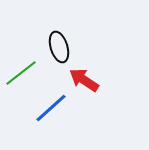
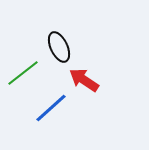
black ellipse: rotated 8 degrees counterclockwise
green line: moved 2 px right
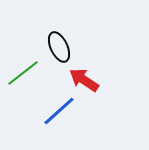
blue line: moved 8 px right, 3 px down
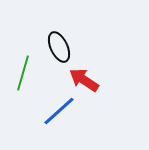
green line: rotated 36 degrees counterclockwise
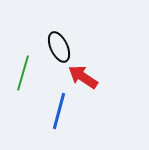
red arrow: moved 1 px left, 3 px up
blue line: rotated 33 degrees counterclockwise
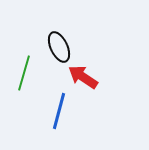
green line: moved 1 px right
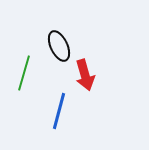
black ellipse: moved 1 px up
red arrow: moved 2 px right, 2 px up; rotated 140 degrees counterclockwise
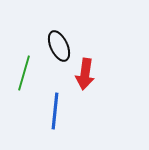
red arrow: moved 1 px up; rotated 24 degrees clockwise
blue line: moved 4 px left; rotated 9 degrees counterclockwise
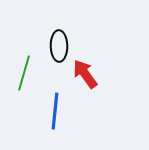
black ellipse: rotated 24 degrees clockwise
red arrow: rotated 136 degrees clockwise
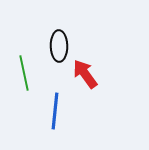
green line: rotated 28 degrees counterclockwise
